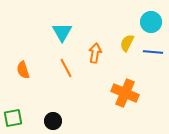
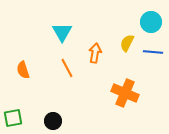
orange line: moved 1 px right
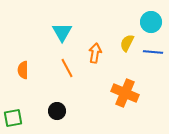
orange semicircle: rotated 18 degrees clockwise
black circle: moved 4 px right, 10 px up
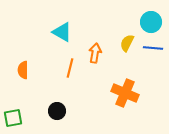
cyan triangle: rotated 30 degrees counterclockwise
blue line: moved 4 px up
orange line: moved 3 px right; rotated 42 degrees clockwise
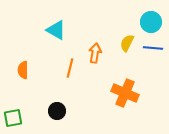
cyan triangle: moved 6 px left, 2 px up
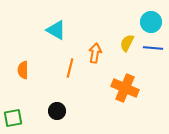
orange cross: moved 5 px up
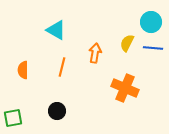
orange line: moved 8 px left, 1 px up
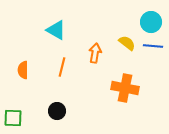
yellow semicircle: rotated 102 degrees clockwise
blue line: moved 2 px up
orange cross: rotated 12 degrees counterclockwise
green square: rotated 12 degrees clockwise
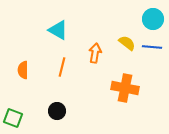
cyan circle: moved 2 px right, 3 px up
cyan triangle: moved 2 px right
blue line: moved 1 px left, 1 px down
green square: rotated 18 degrees clockwise
